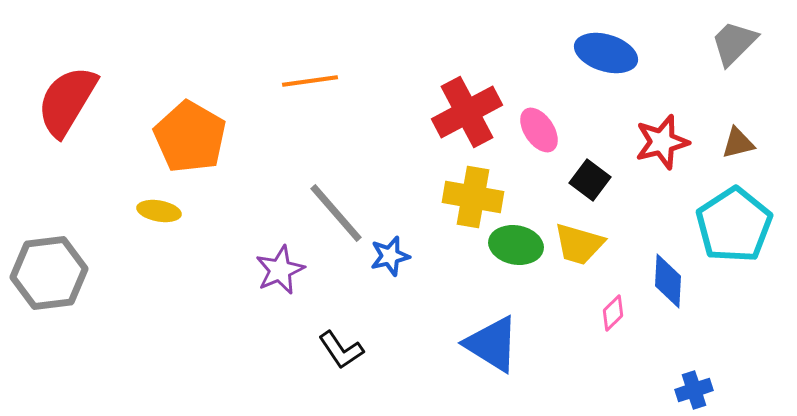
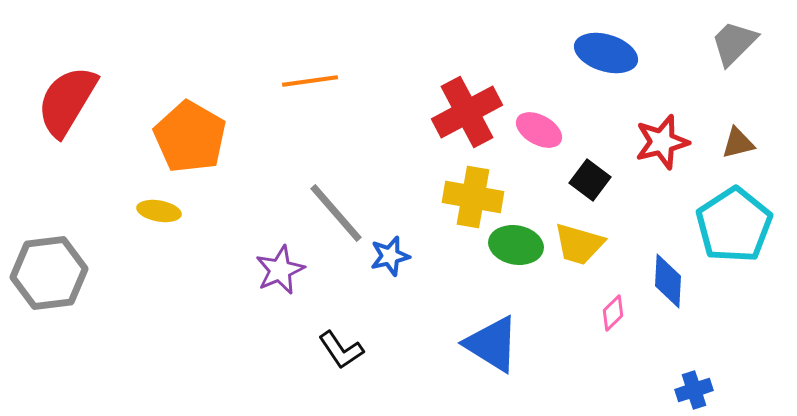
pink ellipse: rotated 27 degrees counterclockwise
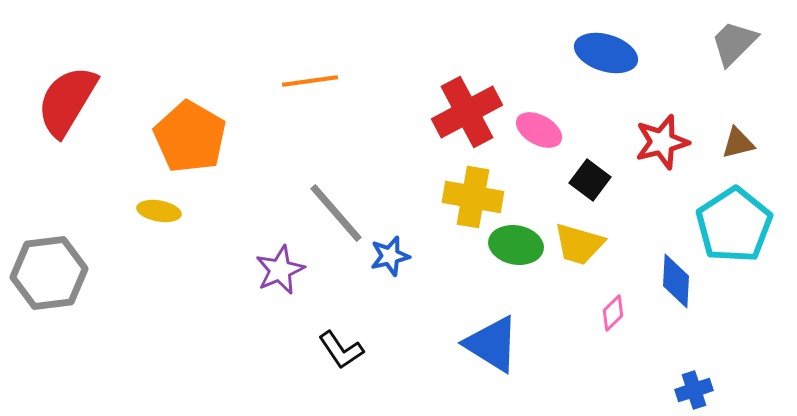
blue diamond: moved 8 px right
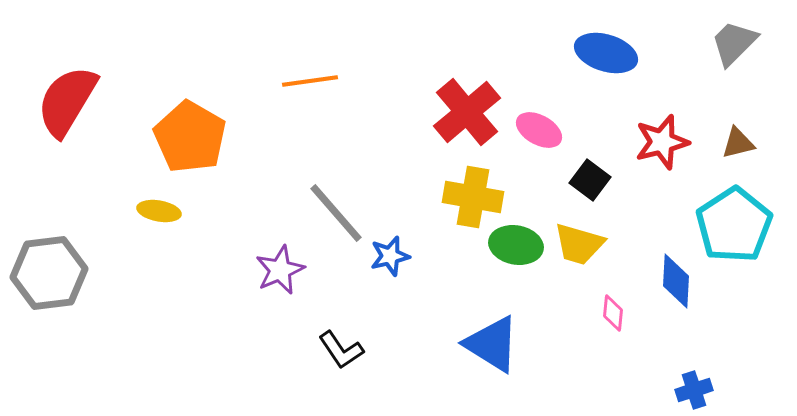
red cross: rotated 12 degrees counterclockwise
pink diamond: rotated 39 degrees counterclockwise
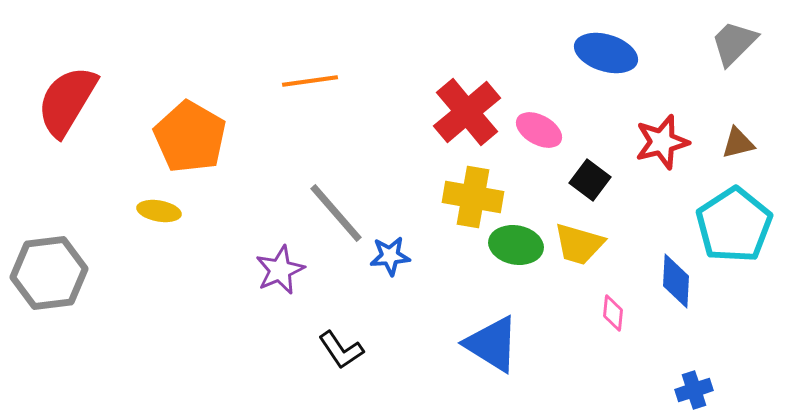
blue star: rotated 9 degrees clockwise
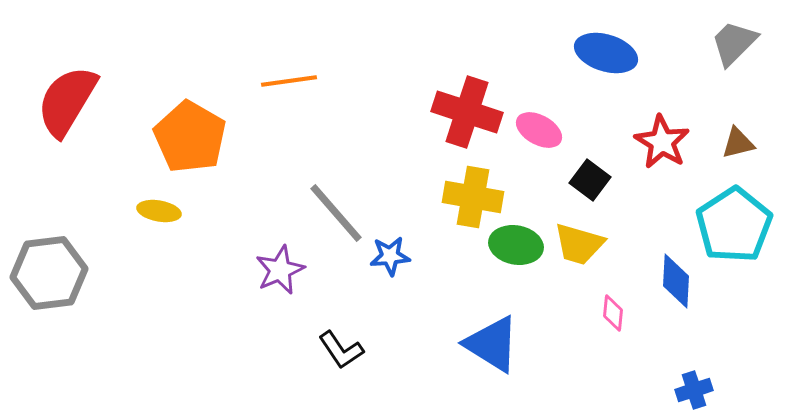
orange line: moved 21 px left
red cross: rotated 32 degrees counterclockwise
red star: rotated 26 degrees counterclockwise
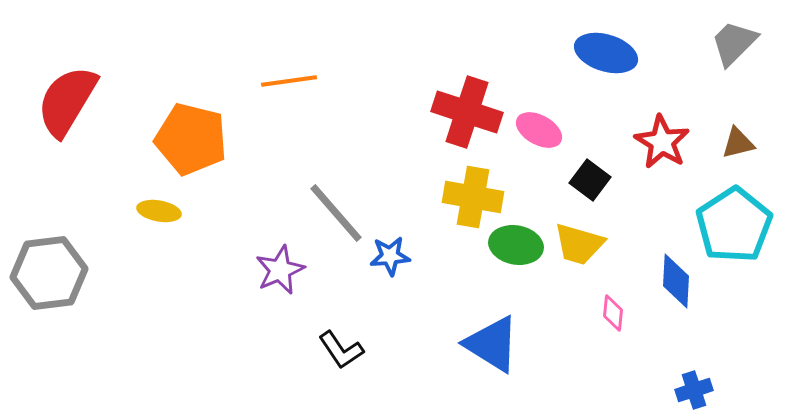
orange pentagon: moved 1 px right, 2 px down; rotated 16 degrees counterclockwise
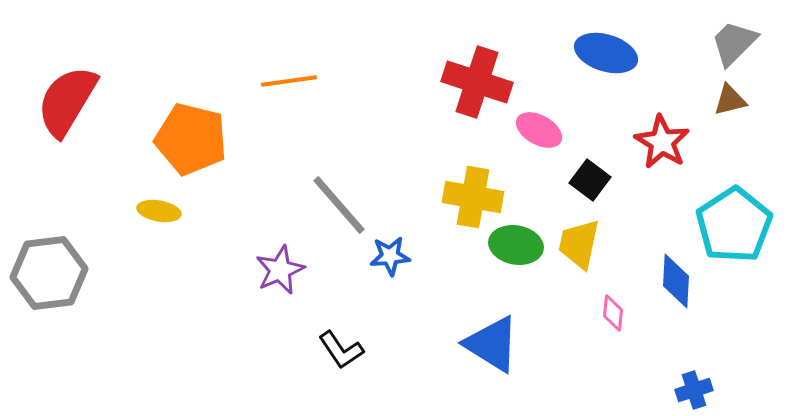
red cross: moved 10 px right, 30 px up
brown triangle: moved 8 px left, 43 px up
gray line: moved 3 px right, 8 px up
yellow trapezoid: rotated 86 degrees clockwise
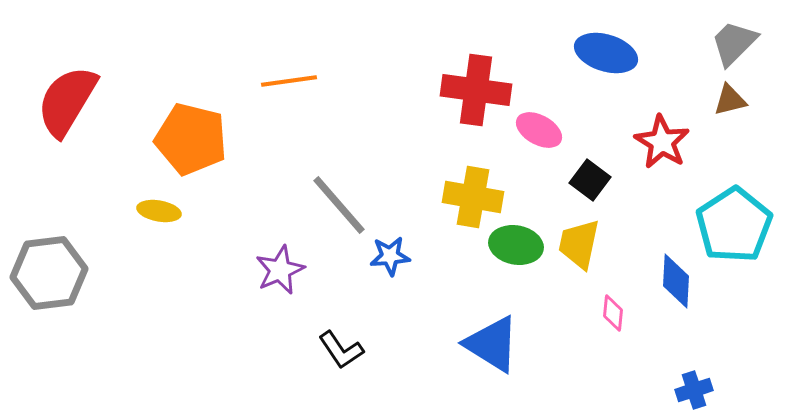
red cross: moved 1 px left, 8 px down; rotated 10 degrees counterclockwise
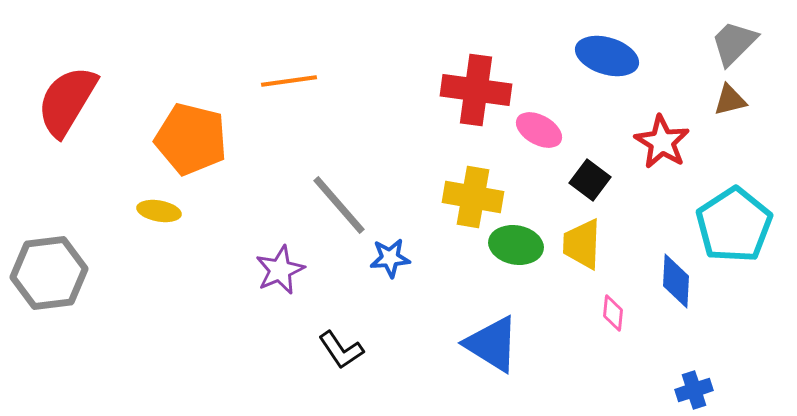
blue ellipse: moved 1 px right, 3 px down
yellow trapezoid: moved 3 px right; rotated 10 degrees counterclockwise
blue star: moved 2 px down
